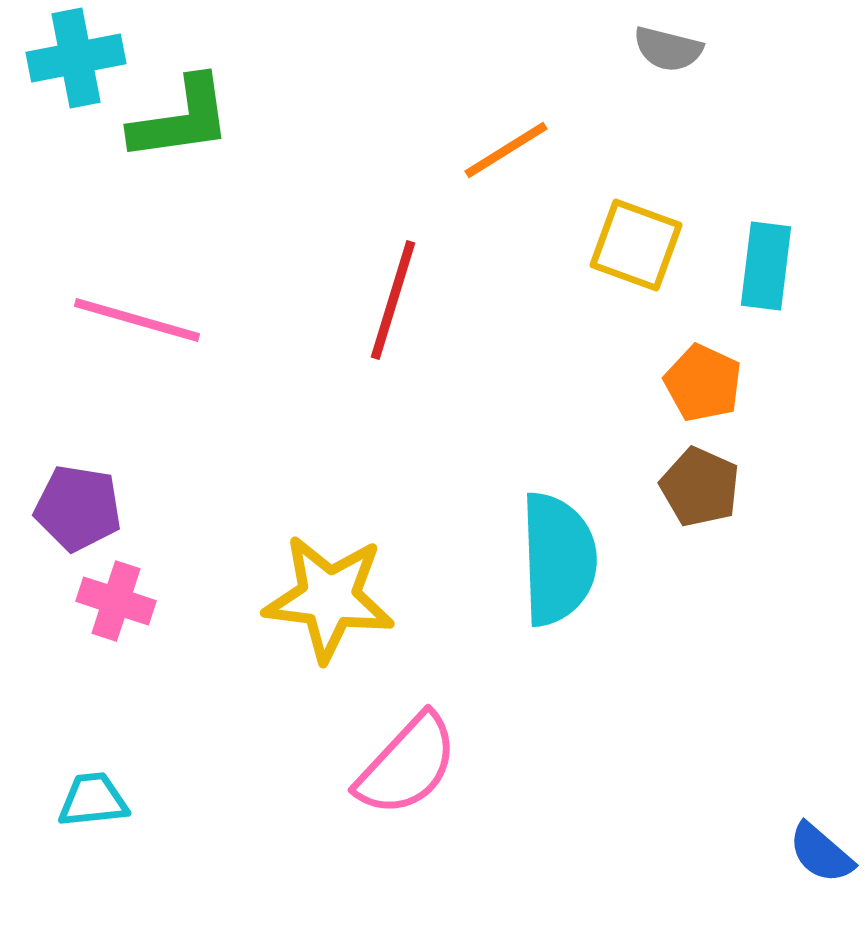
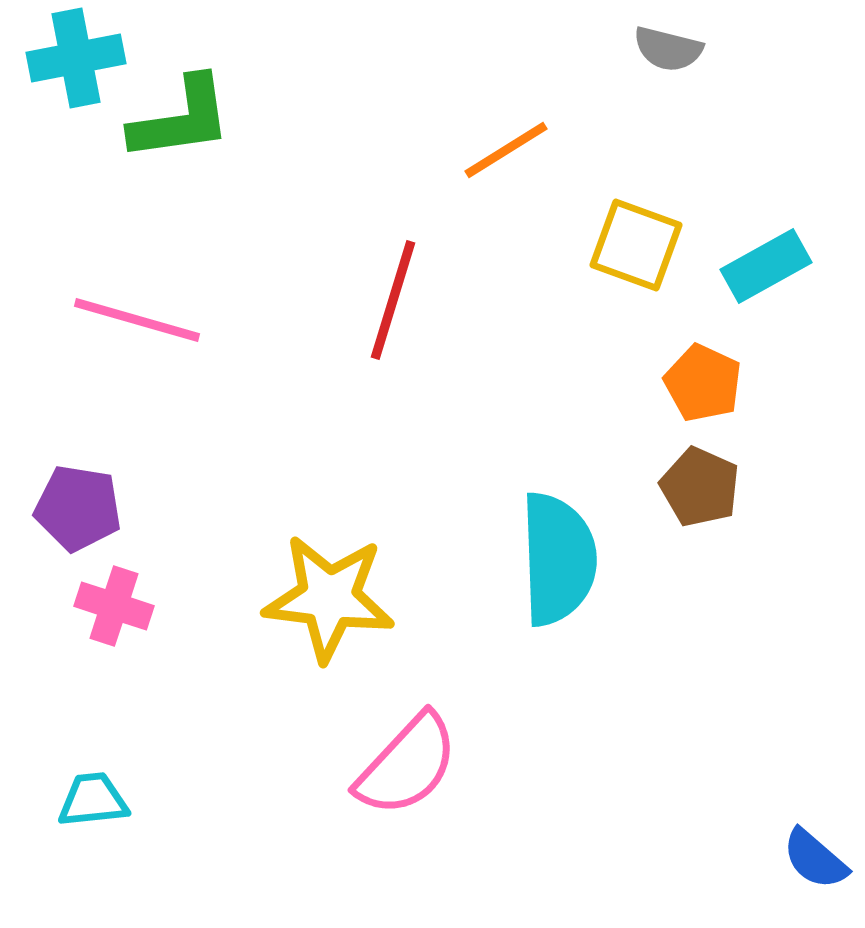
cyan rectangle: rotated 54 degrees clockwise
pink cross: moved 2 px left, 5 px down
blue semicircle: moved 6 px left, 6 px down
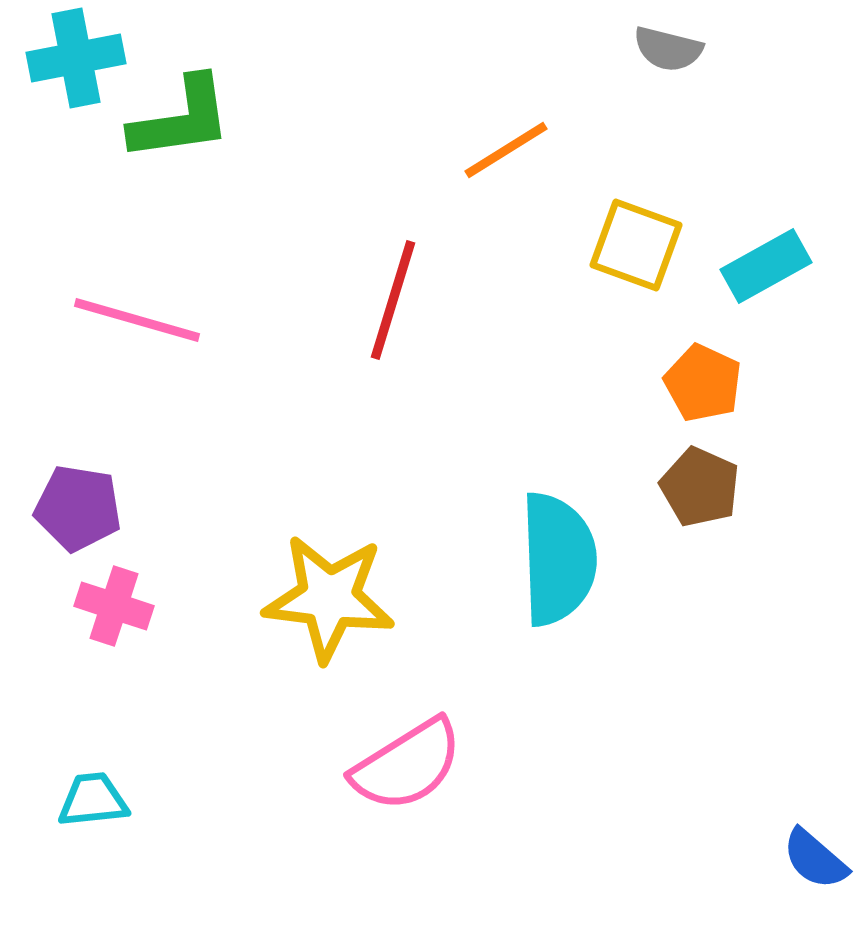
pink semicircle: rotated 15 degrees clockwise
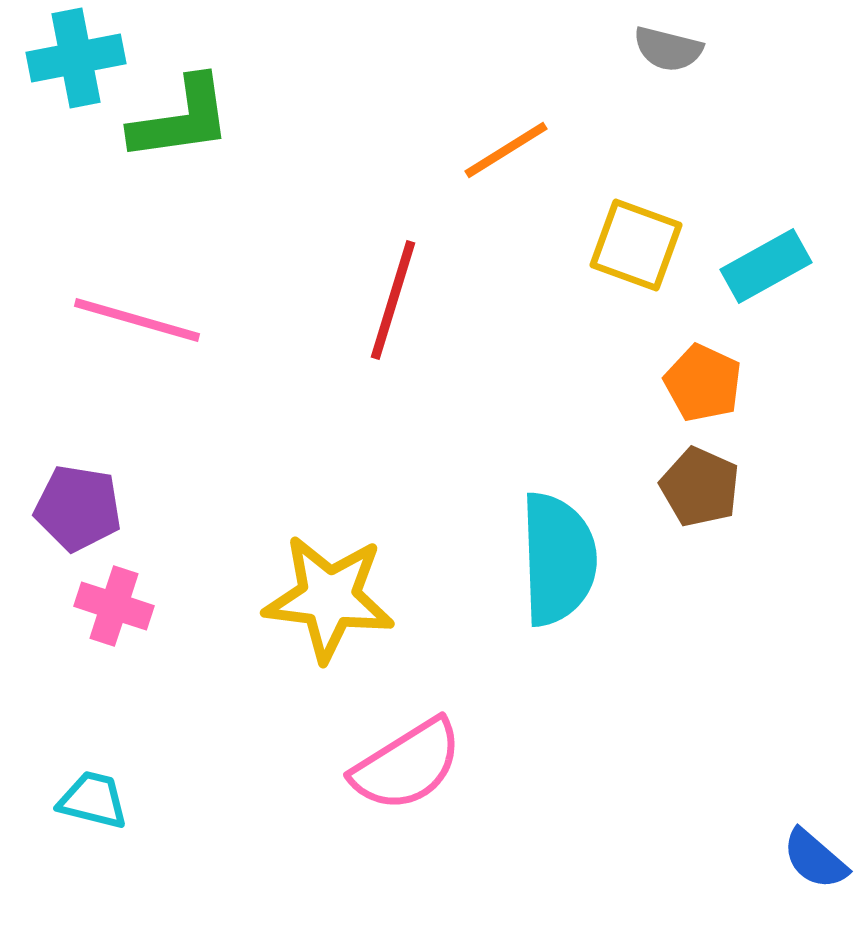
cyan trapezoid: rotated 20 degrees clockwise
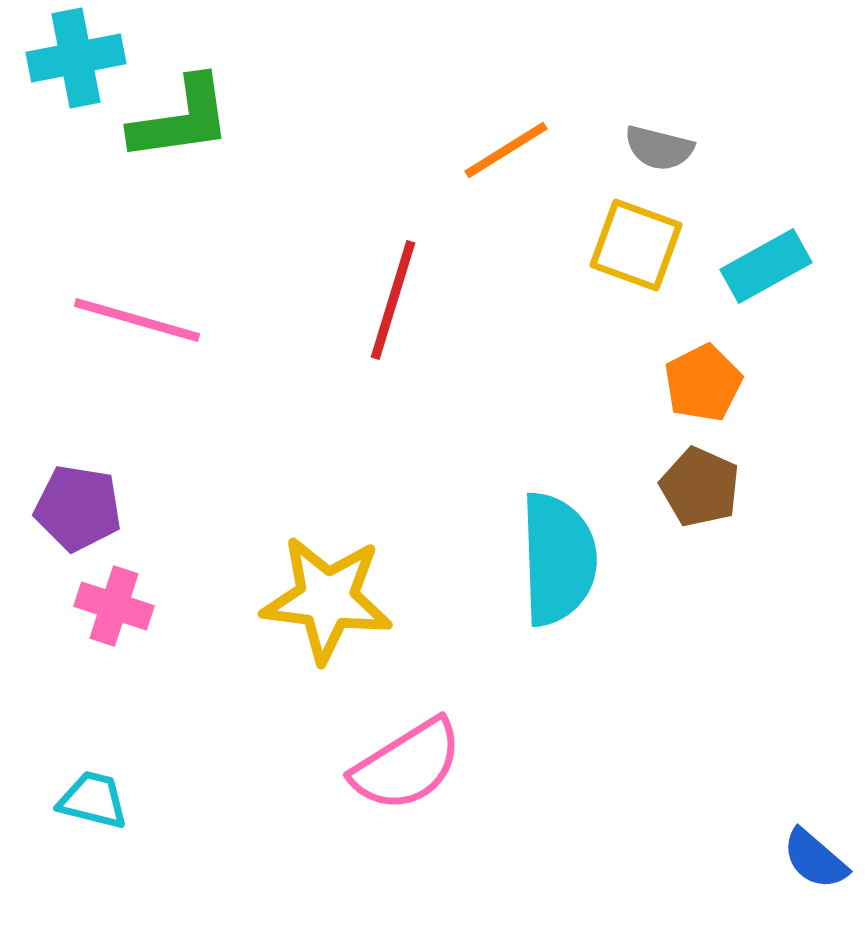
gray semicircle: moved 9 px left, 99 px down
orange pentagon: rotated 20 degrees clockwise
yellow star: moved 2 px left, 1 px down
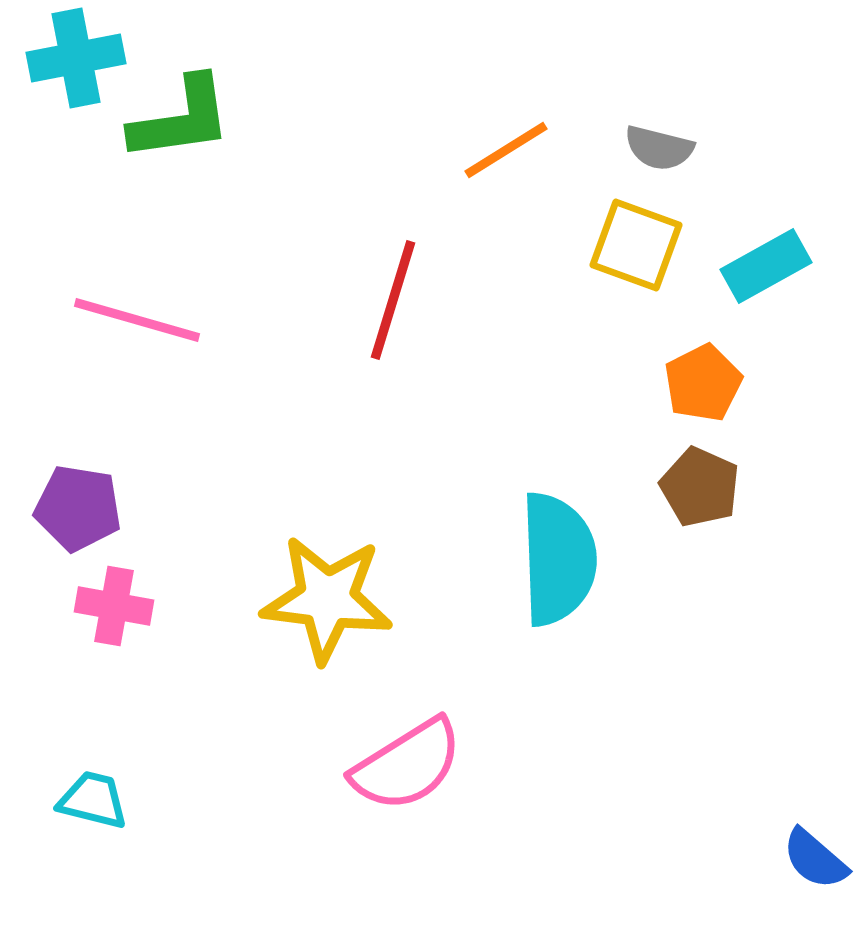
pink cross: rotated 8 degrees counterclockwise
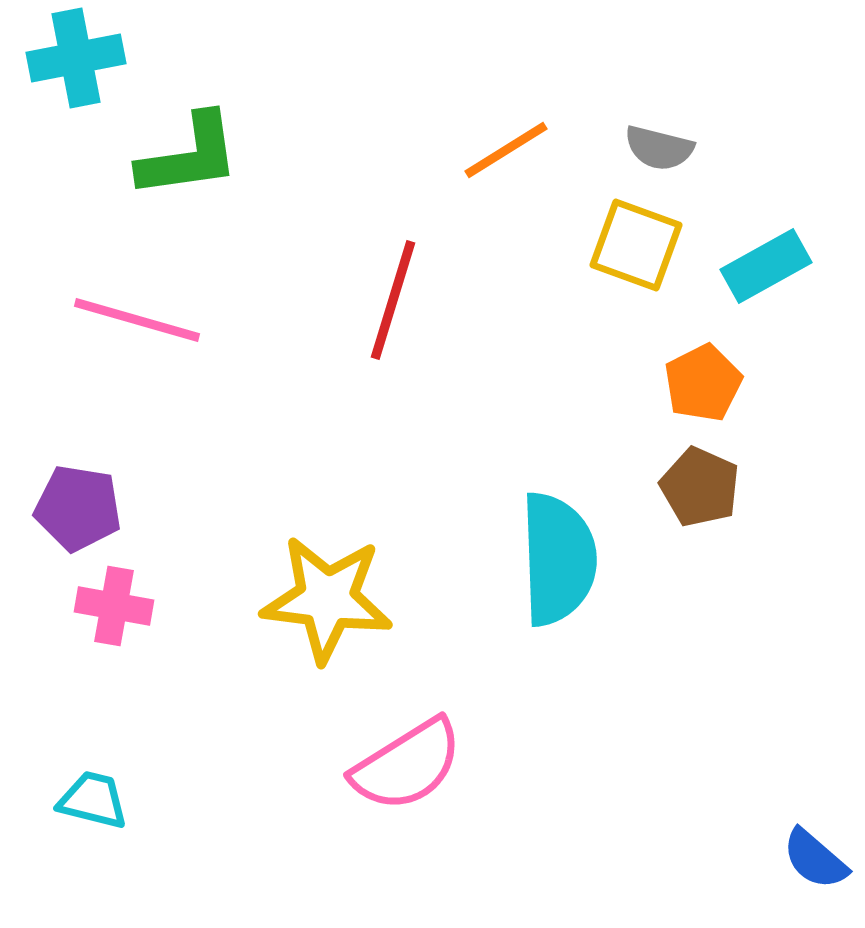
green L-shape: moved 8 px right, 37 px down
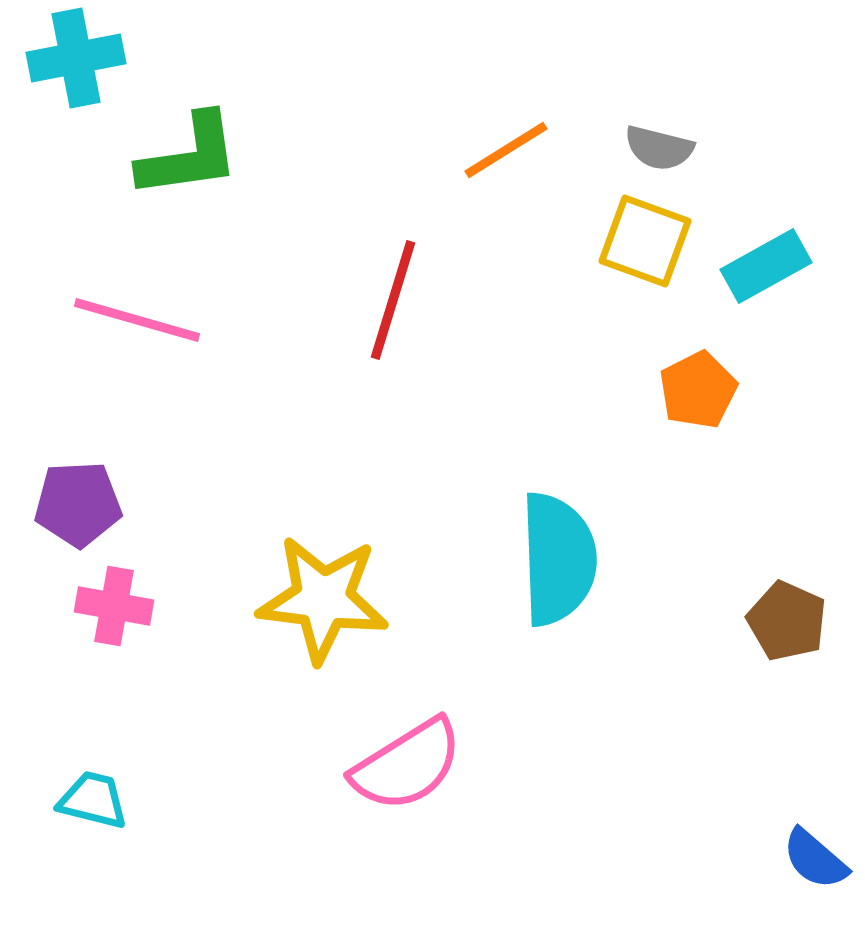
yellow square: moved 9 px right, 4 px up
orange pentagon: moved 5 px left, 7 px down
brown pentagon: moved 87 px right, 134 px down
purple pentagon: moved 4 px up; rotated 12 degrees counterclockwise
yellow star: moved 4 px left
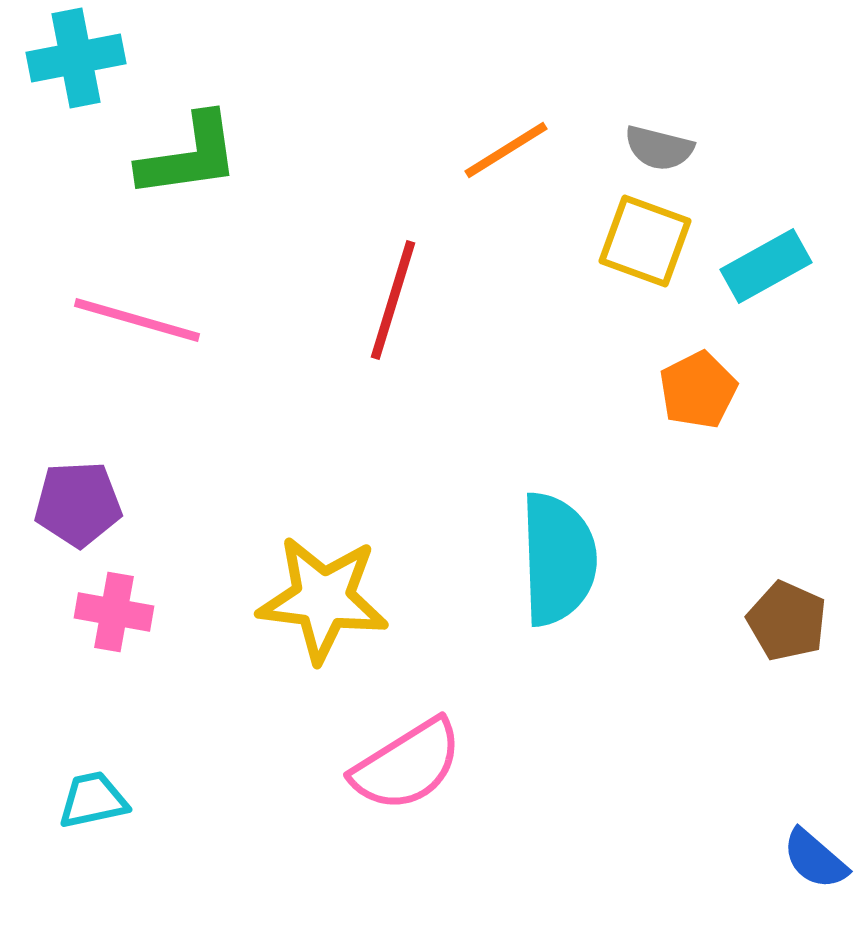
pink cross: moved 6 px down
cyan trapezoid: rotated 26 degrees counterclockwise
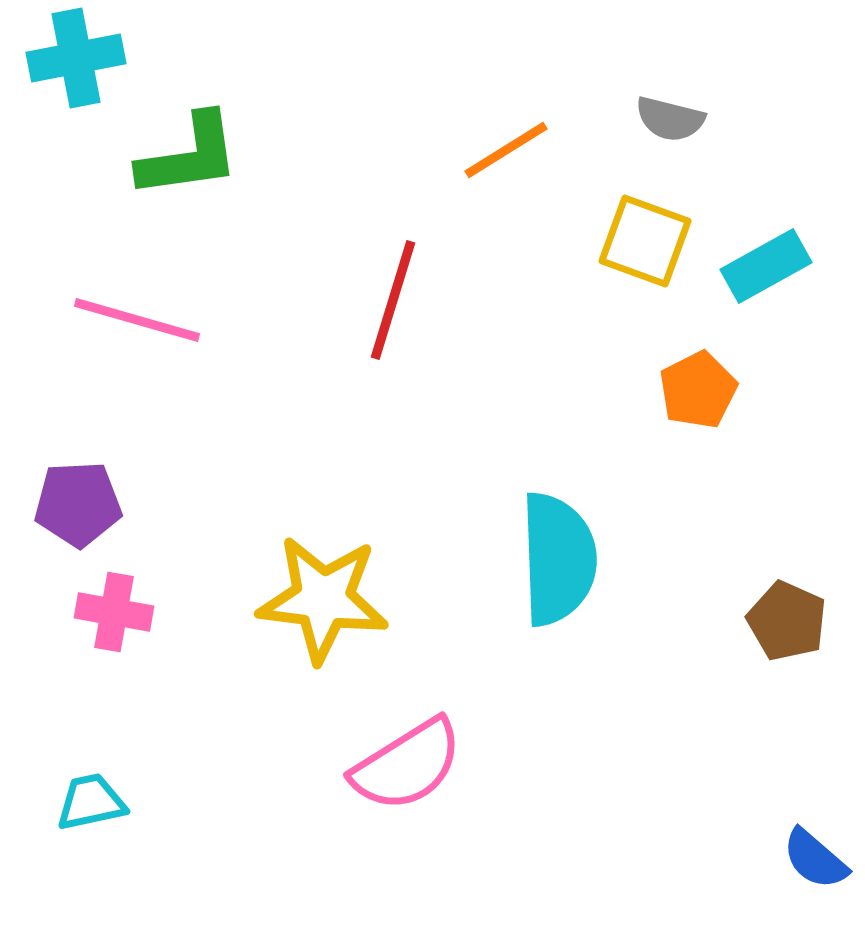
gray semicircle: moved 11 px right, 29 px up
cyan trapezoid: moved 2 px left, 2 px down
